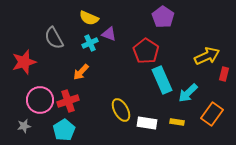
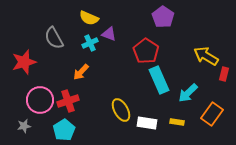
yellow arrow: moved 1 px left; rotated 125 degrees counterclockwise
cyan rectangle: moved 3 px left
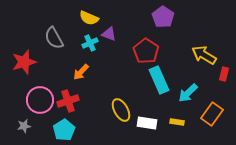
yellow arrow: moved 2 px left, 1 px up
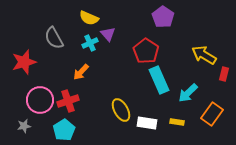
purple triangle: moved 1 px left; rotated 28 degrees clockwise
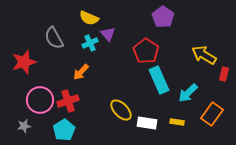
yellow ellipse: rotated 15 degrees counterclockwise
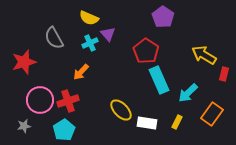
yellow rectangle: rotated 72 degrees counterclockwise
